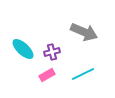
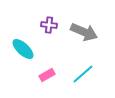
purple cross: moved 3 px left, 27 px up; rotated 21 degrees clockwise
cyan line: rotated 15 degrees counterclockwise
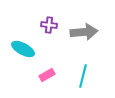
gray arrow: rotated 28 degrees counterclockwise
cyan ellipse: rotated 15 degrees counterclockwise
cyan line: moved 2 px down; rotated 35 degrees counterclockwise
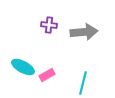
cyan ellipse: moved 18 px down
cyan line: moved 7 px down
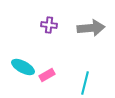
gray arrow: moved 7 px right, 4 px up
cyan line: moved 2 px right
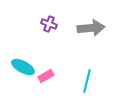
purple cross: moved 1 px up; rotated 14 degrees clockwise
pink rectangle: moved 1 px left, 1 px down
cyan line: moved 2 px right, 2 px up
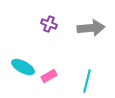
pink rectangle: moved 3 px right
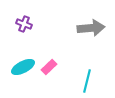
purple cross: moved 25 px left
cyan ellipse: rotated 55 degrees counterclockwise
pink rectangle: moved 9 px up; rotated 14 degrees counterclockwise
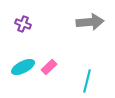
purple cross: moved 1 px left
gray arrow: moved 1 px left, 6 px up
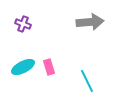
pink rectangle: rotated 63 degrees counterclockwise
cyan line: rotated 40 degrees counterclockwise
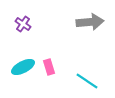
purple cross: rotated 14 degrees clockwise
cyan line: rotated 30 degrees counterclockwise
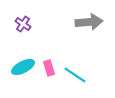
gray arrow: moved 1 px left
pink rectangle: moved 1 px down
cyan line: moved 12 px left, 6 px up
